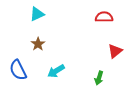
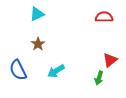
red triangle: moved 5 px left, 9 px down
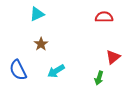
brown star: moved 3 px right
red triangle: moved 3 px right, 3 px up
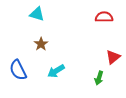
cyan triangle: rotated 42 degrees clockwise
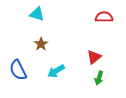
red triangle: moved 19 px left
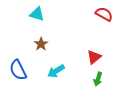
red semicircle: moved 3 px up; rotated 30 degrees clockwise
green arrow: moved 1 px left, 1 px down
